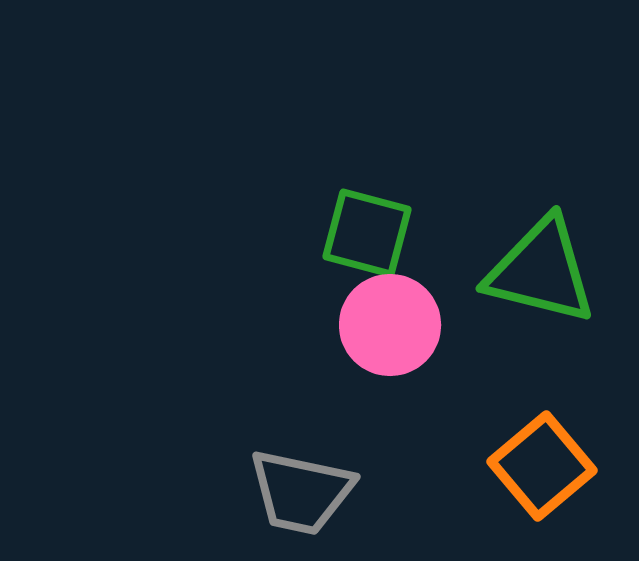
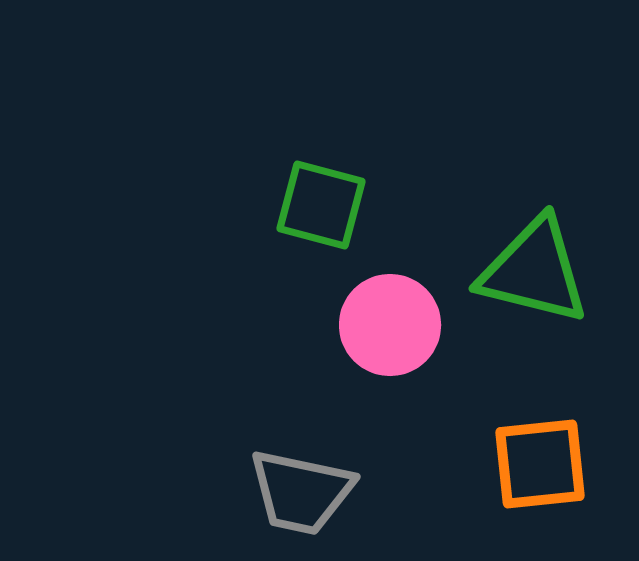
green square: moved 46 px left, 28 px up
green triangle: moved 7 px left
orange square: moved 2 px left, 2 px up; rotated 34 degrees clockwise
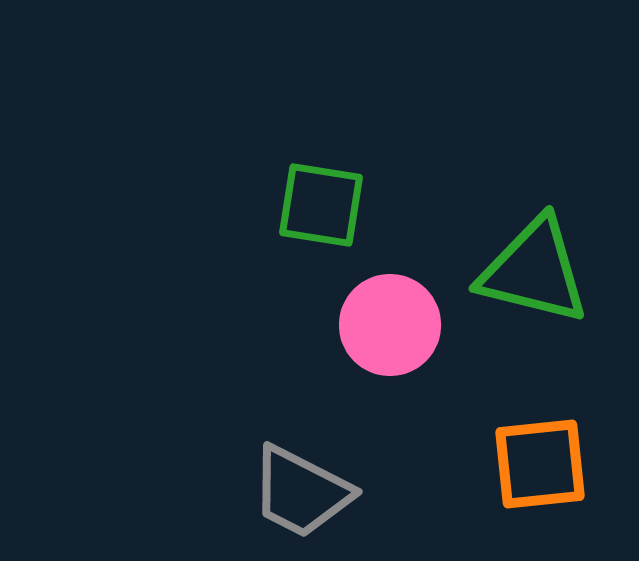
green square: rotated 6 degrees counterclockwise
gray trapezoid: rotated 15 degrees clockwise
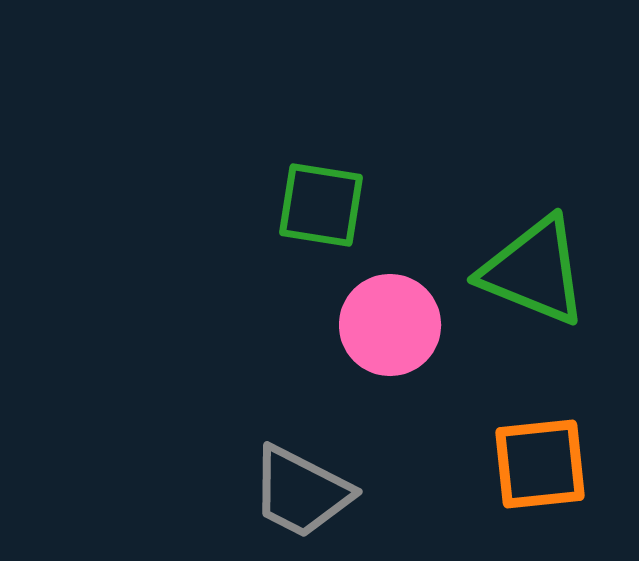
green triangle: rotated 8 degrees clockwise
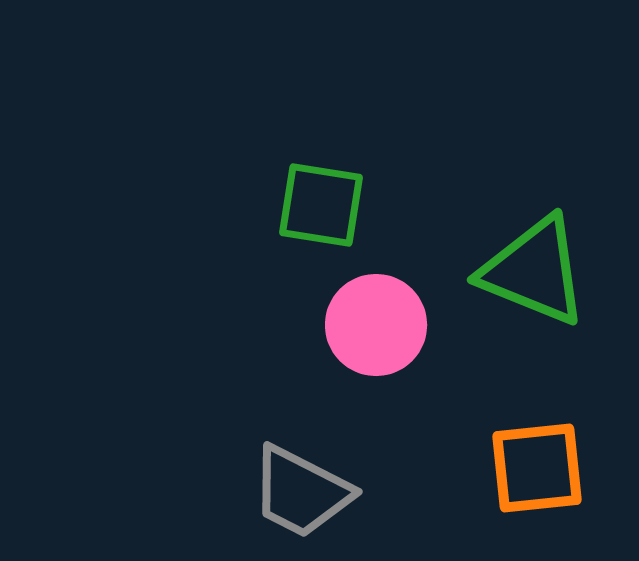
pink circle: moved 14 px left
orange square: moved 3 px left, 4 px down
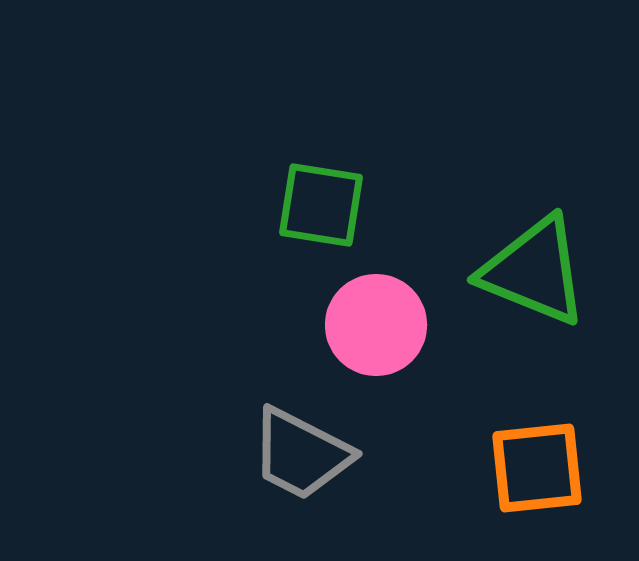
gray trapezoid: moved 38 px up
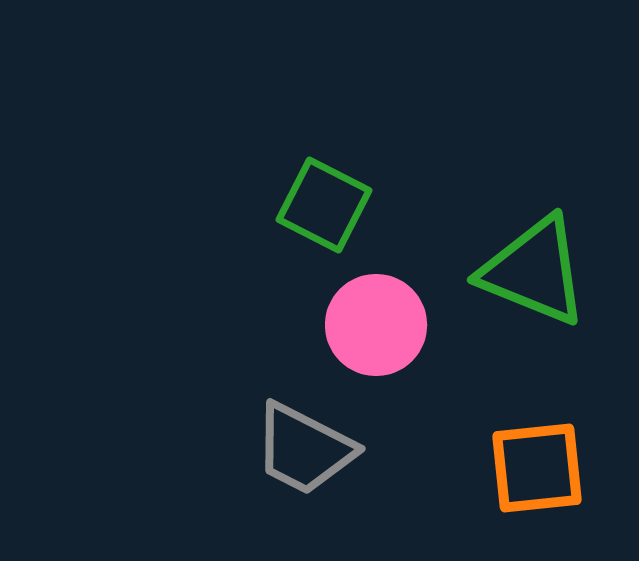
green square: moved 3 px right; rotated 18 degrees clockwise
gray trapezoid: moved 3 px right, 5 px up
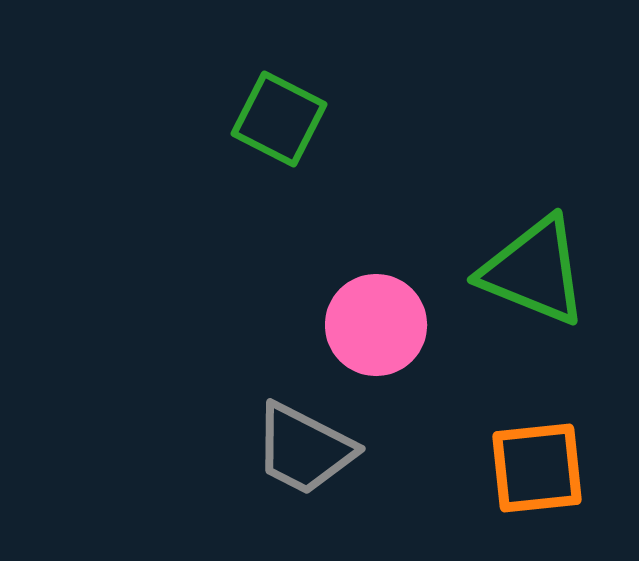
green square: moved 45 px left, 86 px up
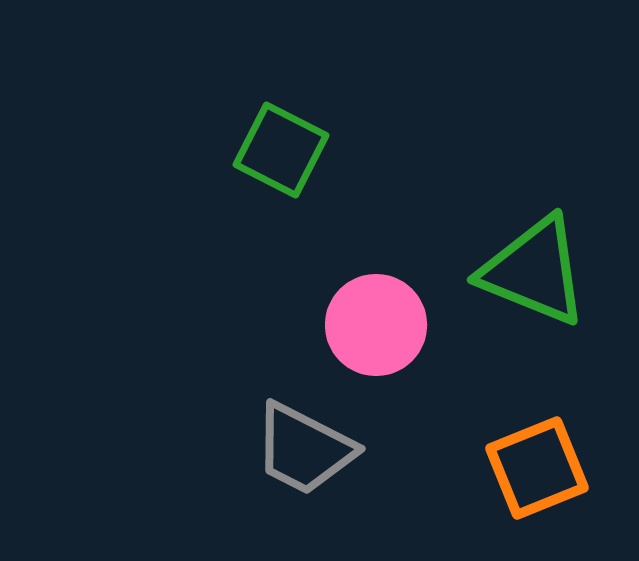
green square: moved 2 px right, 31 px down
orange square: rotated 16 degrees counterclockwise
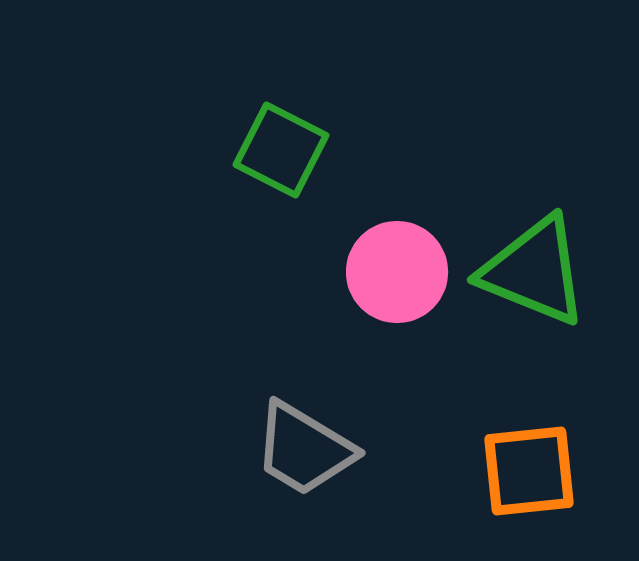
pink circle: moved 21 px right, 53 px up
gray trapezoid: rotated 4 degrees clockwise
orange square: moved 8 px left, 3 px down; rotated 16 degrees clockwise
